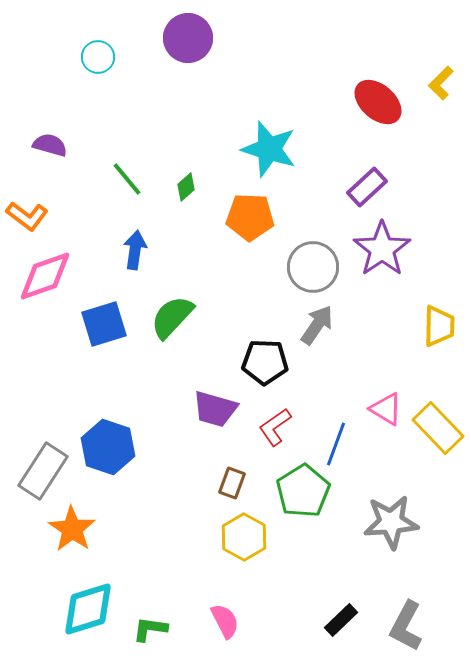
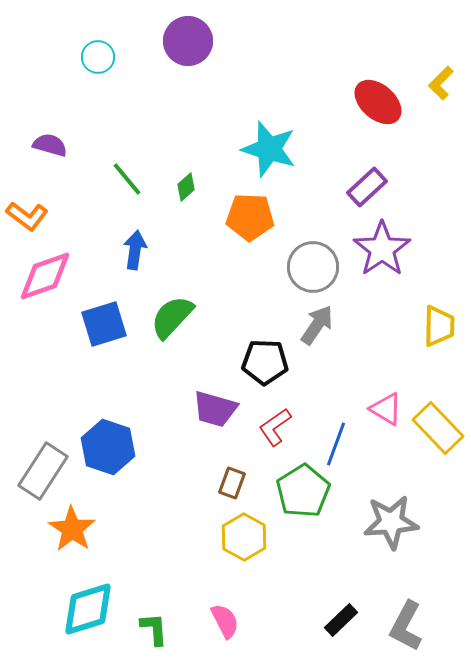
purple circle: moved 3 px down
green L-shape: moved 4 px right; rotated 78 degrees clockwise
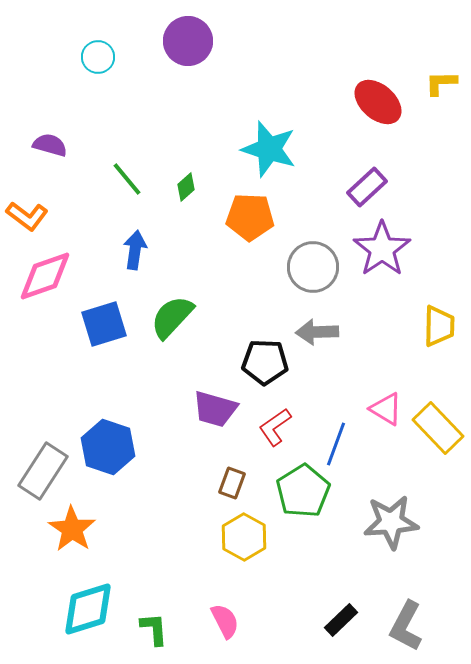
yellow L-shape: rotated 44 degrees clockwise
gray arrow: moved 7 px down; rotated 126 degrees counterclockwise
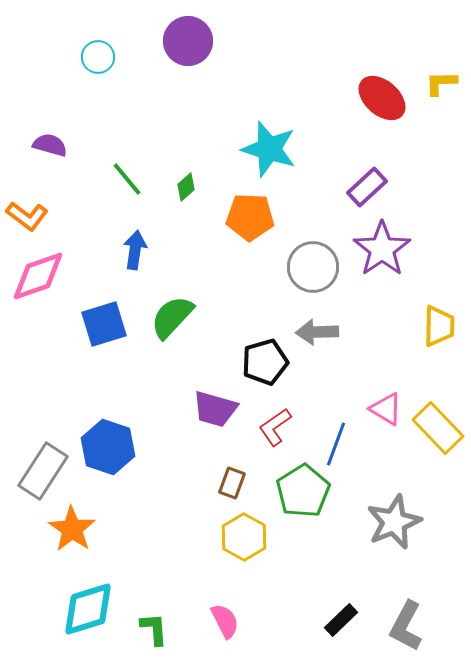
red ellipse: moved 4 px right, 4 px up
pink diamond: moved 7 px left
black pentagon: rotated 18 degrees counterclockwise
gray star: moved 3 px right; rotated 18 degrees counterclockwise
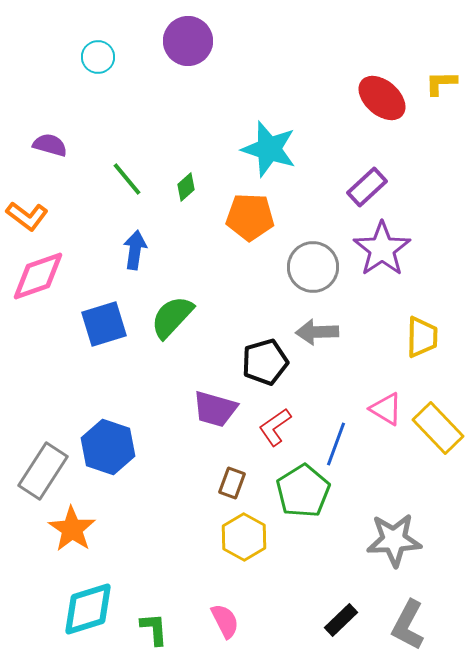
yellow trapezoid: moved 17 px left, 11 px down
gray star: moved 18 px down; rotated 20 degrees clockwise
gray L-shape: moved 2 px right, 1 px up
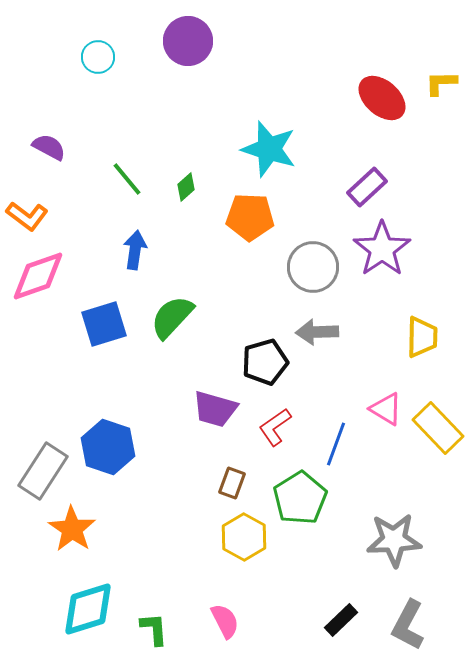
purple semicircle: moved 1 px left, 2 px down; rotated 12 degrees clockwise
green pentagon: moved 3 px left, 7 px down
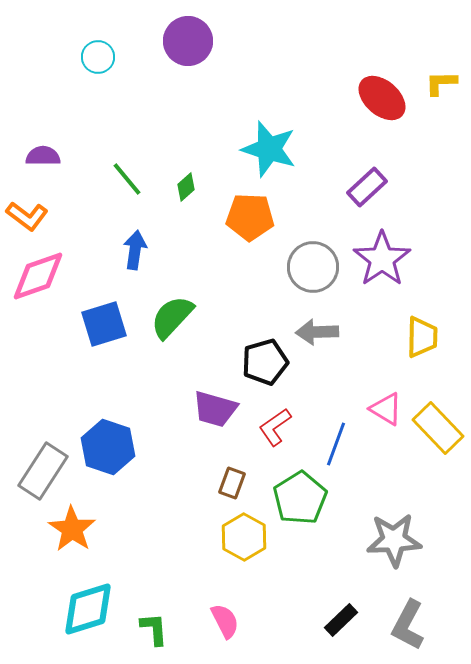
purple semicircle: moved 6 px left, 9 px down; rotated 28 degrees counterclockwise
purple star: moved 10 px down
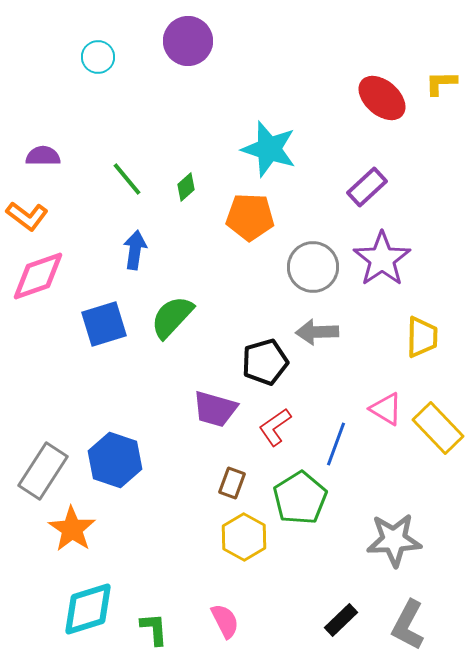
blue hexagon: moved 7 px right, 13 px down
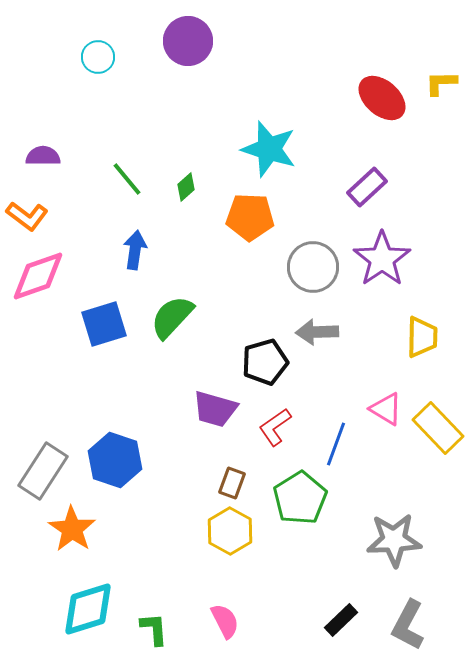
yellow hexagon: moved 14 px left, 6 px up
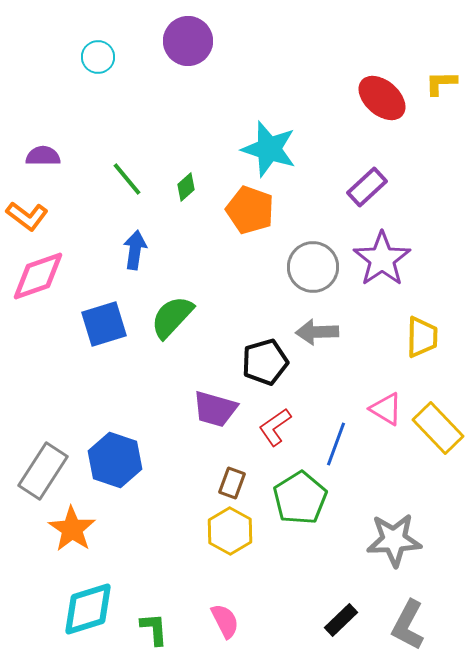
orange pentagon: moved 7 px up; rotated 18 degrees clockwise
